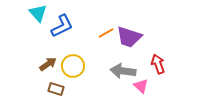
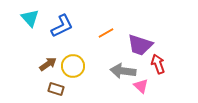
cyan triangle: moved 8 px left, 5 px down
purple trapezoid: moved 11 px right, 8 px down
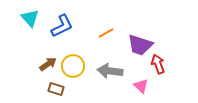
gray arrow: moved 13 px left
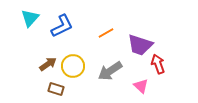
cyan triangle: rotated 24 degrees clockwise
gray arrow: rotated 40 degrees counterclockwise
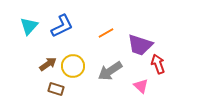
cyan triangle: moved 1 px left, 8 px down
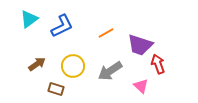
cyan triangle: moved 7 px up; rotated 12 degrees clockwise
brown arrow: moved 11 px left
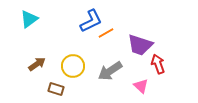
blue L-shape: moved 29 px right, 5 px up
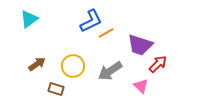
red arrow: rotated 66 degrees clockwise
